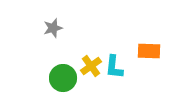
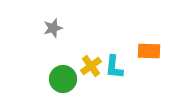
green circle: moved 1 px down
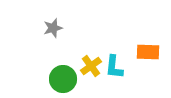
orange rectangle: moved 1 px left, 1 px down
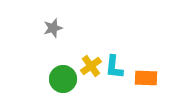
orange rectangle: moved 2 px left, 26 px down
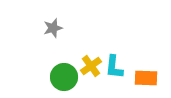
green circle: moved 1 px right, 2 px up
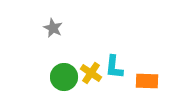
gray star: rotated 30 degrees counterclockwise
yellow cross: moved 7 px down; rotated 20 degrees counterclockwise
orange rectangle: moved 1 px right, 3 px down
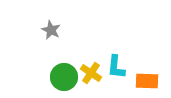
gray star: moved 2 px left, 2 px down
cyan L-shape: moved 2 px right
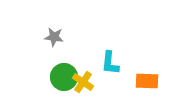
gray star: moved 3 px right, 7 px down; rotated 18 degrees counterclockwise
cyan L-shape: moved 6 px left, 4 px up
yellow cross: moved 8 px left, 9 px down
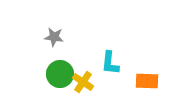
green circle: moved 4 px left, 3 px up
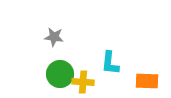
yellow cross: rotated 30 degrees counterclockwise
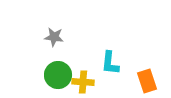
green circle: moved 2 px left, 1 px down
orange rectangle: rotated 70 degrees clockwise
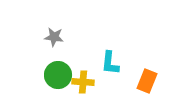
orange rectangle: rotated 40 degrees clockwise
